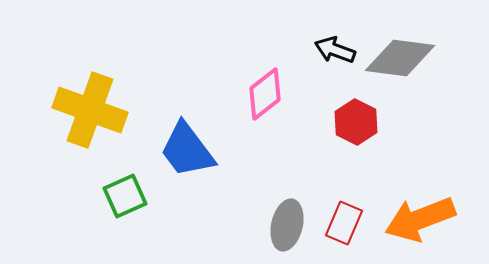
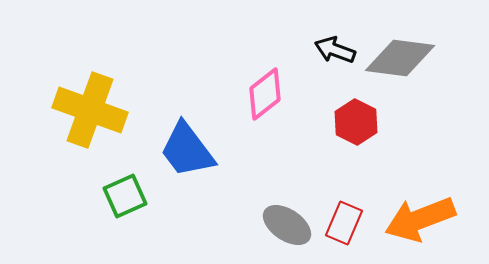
gray ellipse: rotated 69 degrees counterclockwise
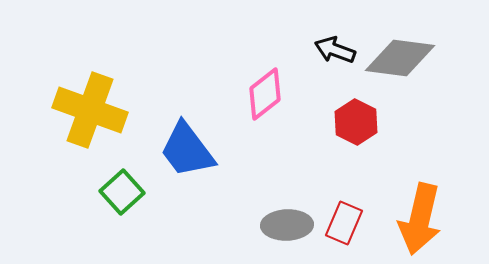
green square: moved 3 px left, 4 px up; rotated 18 degrees counterclockwise
orange arrow: rotated 56 degrees counterclockwise
gray ellipse: rotated 36 degrees counterclockwise
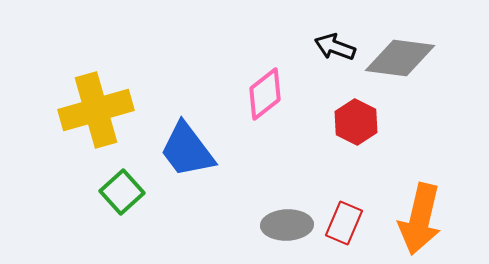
black arrow: moved 3 px up
yellow cross: moved 6 px right; rotated 36 degrees counterclockwise
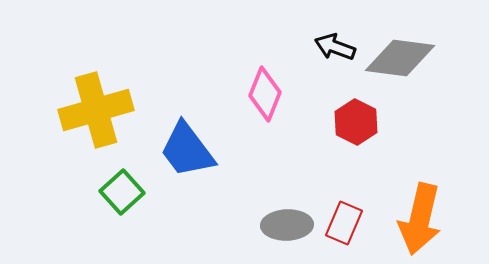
pink diamond: rotated 30 degrees counterclockwise
